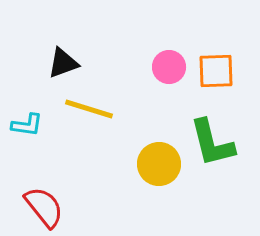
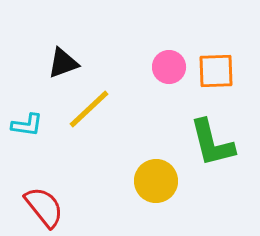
yellow line: rotated 60 degrees counterclockwise
yellow circle: moved 3 px left, 17 px down
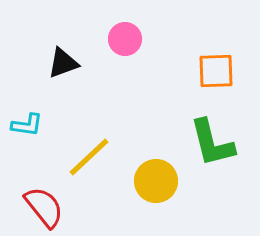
pink circle: moved 44 px left, 28 px up
yellow line: moved 48 px down
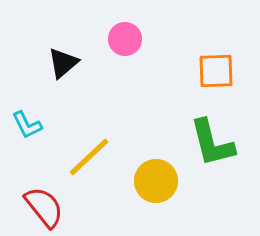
black triangle: rotated 20 degrees counterclockwise
cyan L-shape: rotated 56 degrees clockwise
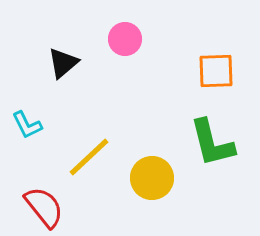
yellow circle: moved 4 px left, 3 px up
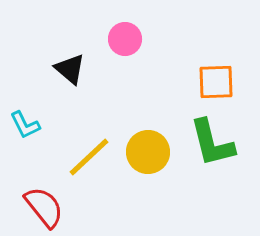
black triangle: moved 7 px right, 6 px down; rotated 40 degrees counterclockwise
orange square: moved 11 px down
cyan L-shape: moved 2 px left
yellow circle: moved 4 px left, 26 px up
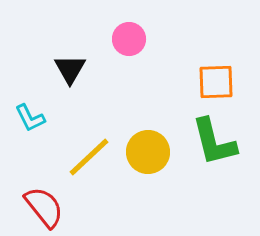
pink circle: moved 4 px right
black triangle: rotated 20 degrees clockwise
cyan L-shape: moved 5 px right, 7 px up
green L-shape: moved 2 px right, 1 px up
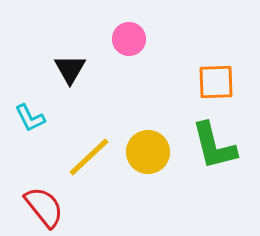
green L-shape: moved 4 px down
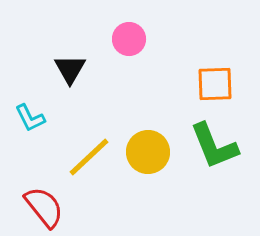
orange square: moved 1 px left, 2 px down
green L-shape: rotated 8 degrees counterclockwise
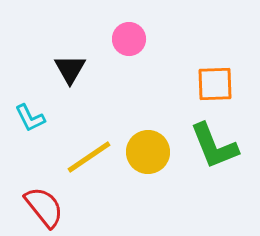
yellow line: rotated 9 degrees clockwise
